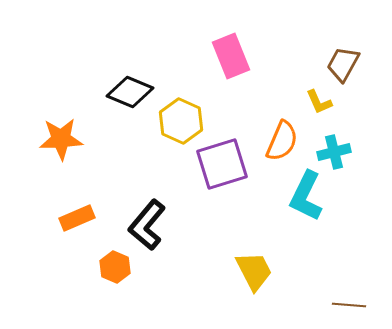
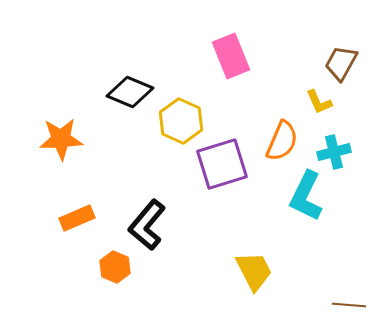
brown trapezoid: moved 2 px left, 1 px up
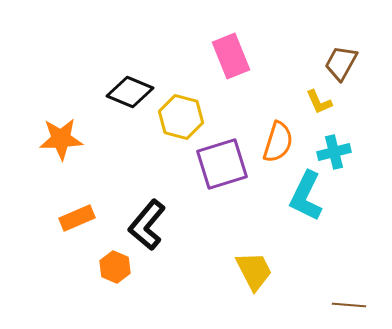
yellow hexagon: moved 4 px up; rotated 9 degrees counterclockwise
orange semicircle: moved 4 px left, 1 px down; rotated 6 degrees counterclockwise
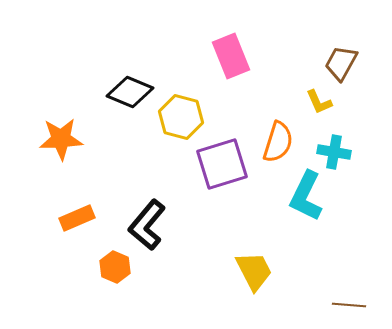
cyan cross: rotated 24 degrees clockwise
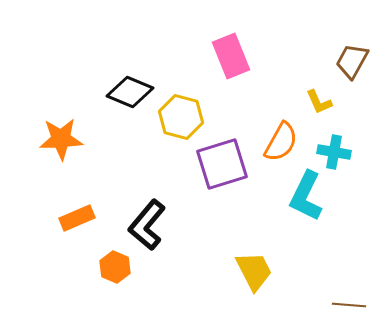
brown trapezoid: moved 11 px right, 2 px up
orange semicircle: moved 3 px right; rotated 12 degrees clockwise
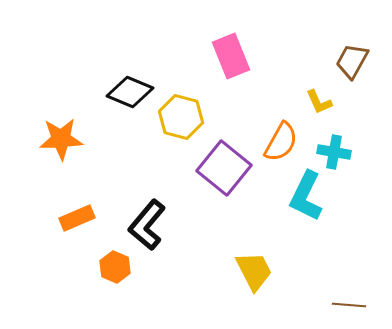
purple square: moved 2 px right, 4 px down; rotated 34 degrees counterclockwise
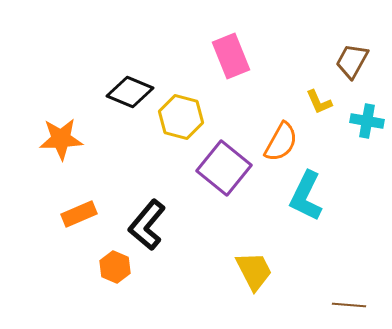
cyan cross: moved 33 px right, 31 px up
orange rectangle: moved 2 px right, 4 px up
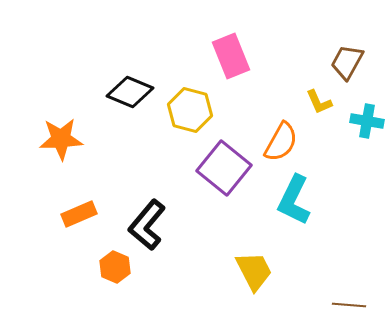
brown trapezoid: moved 5 px left, 1 px down
yellow hexagon: moved 9 px right, 7 px up
cyan L-shape: moved 12 px left, 4 px down
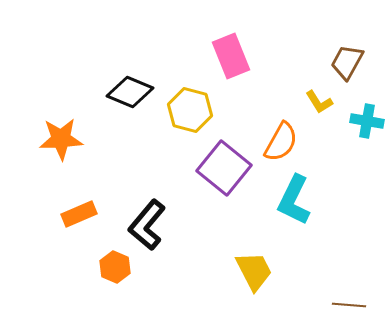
yellow L-shape: rotated 8 degrees counterclockwise
